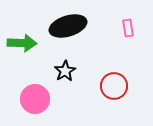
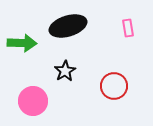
pink circle: moved 2 px left, 2 px down
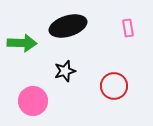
black star: rotated 15 degrees clockwise
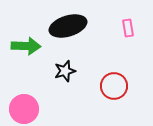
green arrow: moved 4 px right, 3 px down
pink circle: moved 9 px left, 8 px down
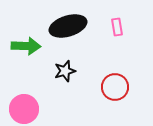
pink rectangle: moved 11 px left, 1 px up
red circle: moved 1 px right, 1 px down
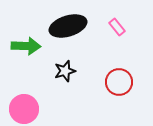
pink rectangle: rotated 30 degrees counterclockwise
red circle: moved 4 px right, 5 px up
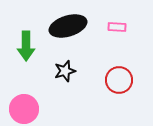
pink rectangle: rotated 48 degrees counterclockwise
green arrow: rotated 88 degrees clockwise
red circle: moved 2 px up
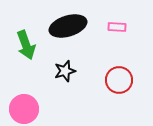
green arrow: moved 1 px up; rotated 20 degrees counterclockwise
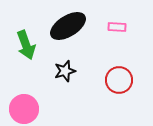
black ellipse: rotated 15 degrees counterclockwise
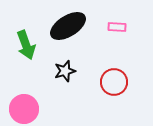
red circle: moved 5 px left, 2 px down
